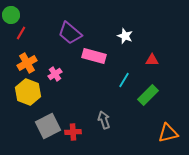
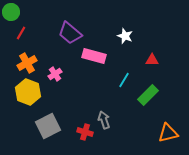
green circle: moved 3 px up
red cross: moved 12 px right; rotated 21 degrees clockwise
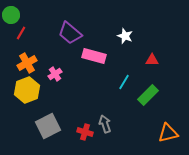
green circle: moved 3 px down
cyan line: moved 2 px down
yellow hexagon: moved 1 px left, 2 px up; rotated 20 degrees clockwise
gray arrow: moved 1 px right, 4 px down
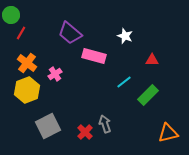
orange cross: rotated 24 degrees counterclockwise
cyan line: rotated 21 degrees clockwise
red cross: rotated 28 degrees clockwise
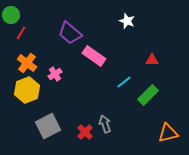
white star: moved 2 px right, 15 px up
pink rectangle: rotated 20 degrees clockwise
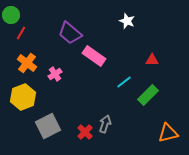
yellow hexagon: moved 4 px left, 7 px down
gray arrow: rotated 36 degrees clockwise
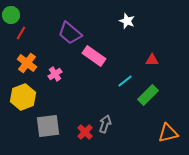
cyan line: moved 1 px right, 1 px up
gray square: rotated 20 degrees clockwise
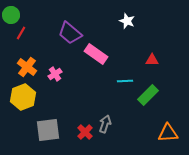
pink rectangle: moved 2 px right, 2 px up
orange cross: moved 4 px down
cyan line: rotated 35 degrees clockwise
gray square: moved 4 px down
orange triangle: rotated 10 degrees clockwise
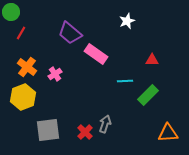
green circle: moved 3 px up
white star: rotated 28 degrees clockwise
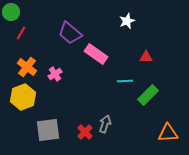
red triangle: moved 6 px left, 3 px up
